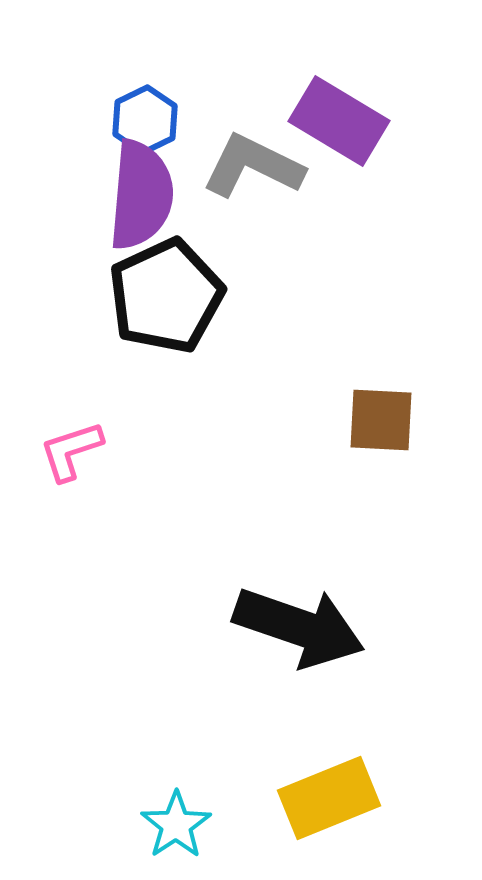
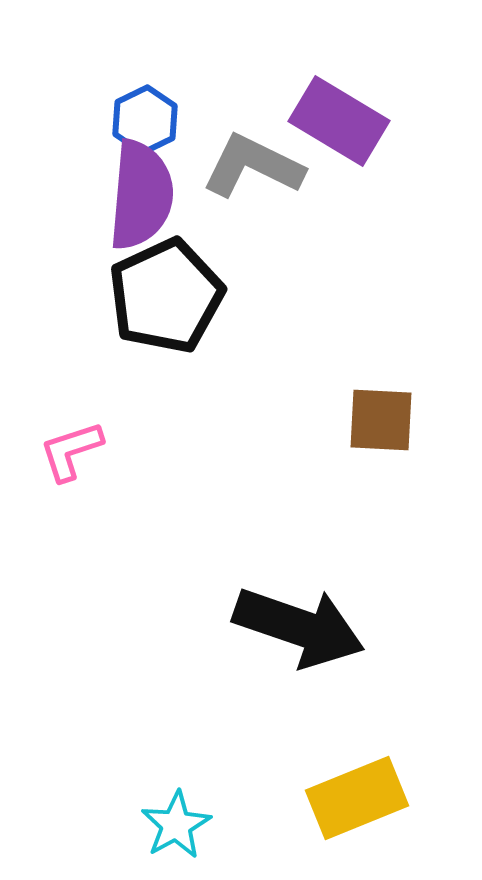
yellow rectangle: moved 28 px right
cyan star: rotated 4 degrees clockwise
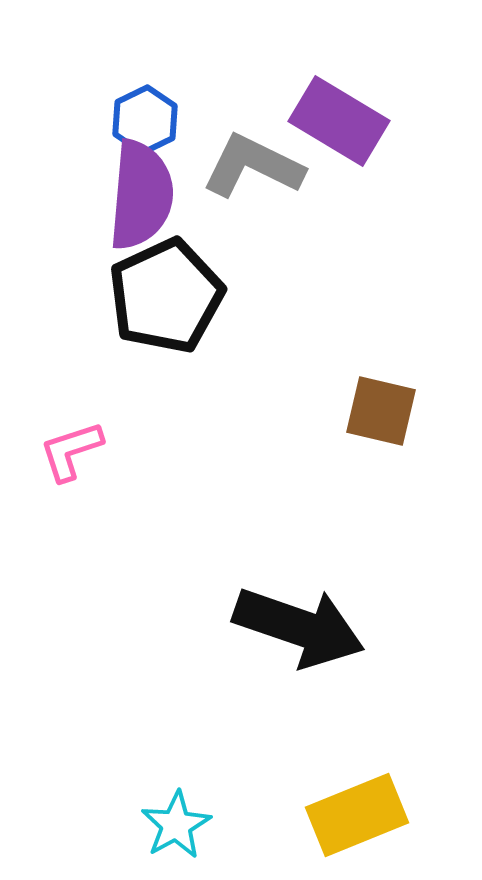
brown square: moved 9 px up; rotated 10 degrees clockwise
yellow rectangle: moved 17 px down
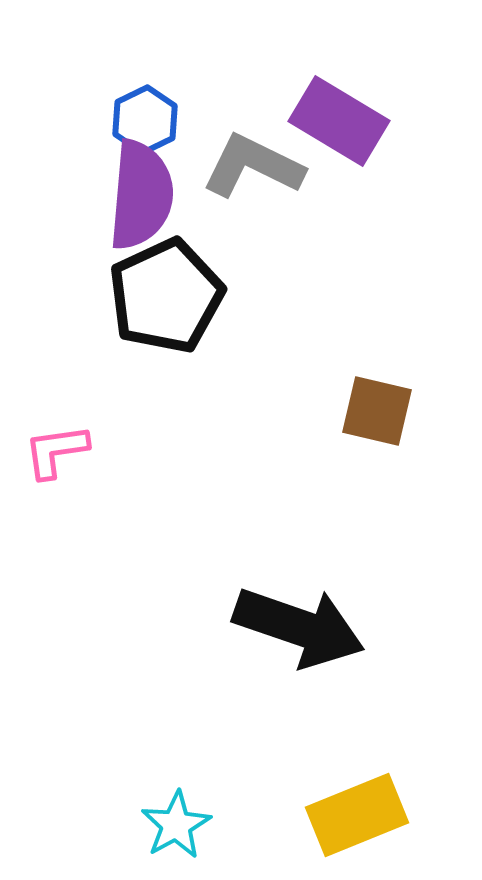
brown square: moved 4 px left
pink L-shape: moved 15 px left; rotated 10 degrees clockwise
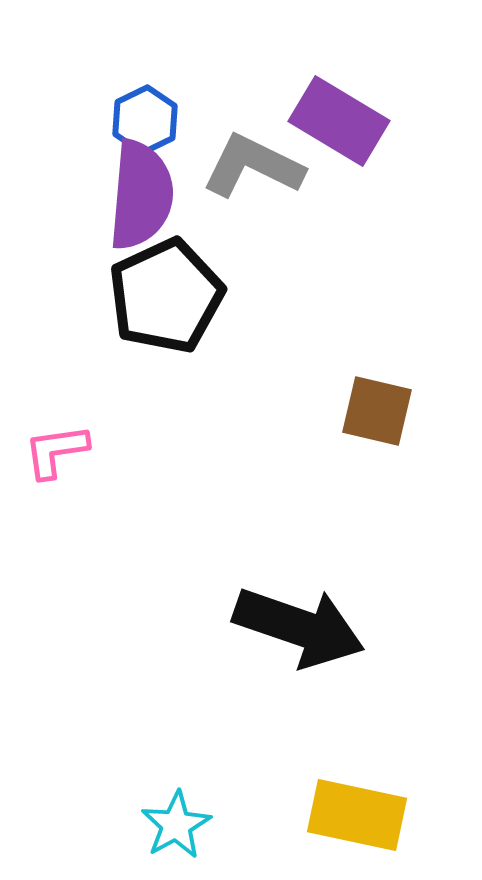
yellow rectangle: rotated 34 degrees clockwise
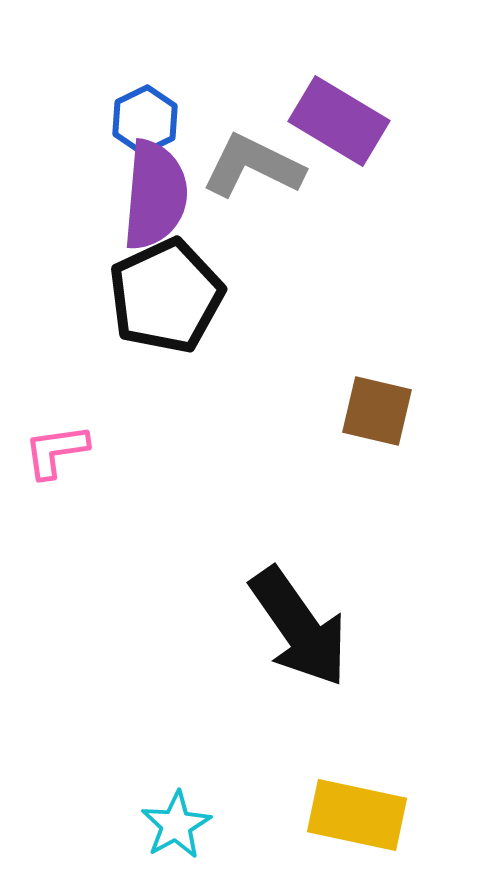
purple semicircle: moved 14 px right
black arrow: rotated 36 degrees clockwise
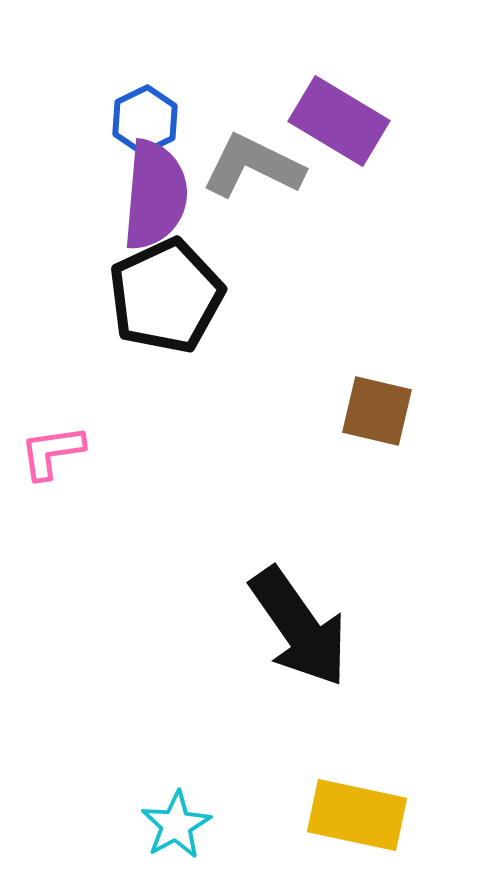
pink L-shape: moved 4 px left, 1 px down
